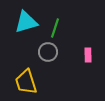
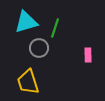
gray circle: moved 9 px left, 4 px up
yellow trapezoid: moved 2 px right
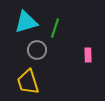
gray circle: moved 2 px left, 2 px down
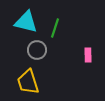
cyan triangle: rotated 30 degrees clockwise
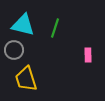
cyan triangle: moved 3 px left, 3 px down
gray circle: moved 23 px left
yellow trapezoid: moved 2 px left, 3 px up
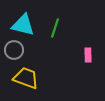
yellow trapezoid: moved 1 px up; rotated 128 degrees clockwise
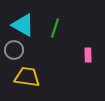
cyan triangle: rotated 15 degrees clockwise
yellow trapezoid: moved 1 px right, 1 px up; rotated 12 degrees counterclockwise
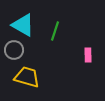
green line: moved 3 px down
yellow trapezoid: rotated 8 degrees clockwise
